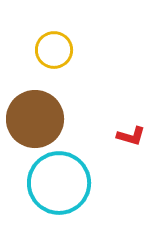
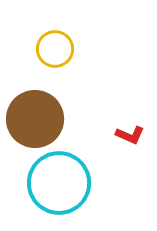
yellow circle: moved 1 px right, 1 px up
red L-shape: moved 1 px left, 1 px up; rotated 8 degrees clockwise
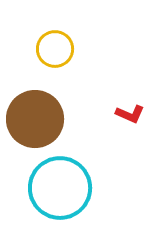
red L-shape: moved 21 px up
cyan circle: moved 1 px right, 5 px down
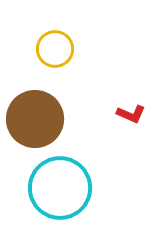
red L-shape: moved 1 px right
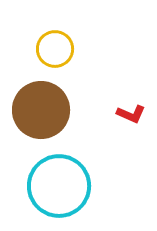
brown circle: moved 6 px right, 9 px up
cyan circle: moved 1 px left, 2 px up
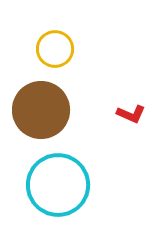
cyan circle: moved 1 px left, 1 px up
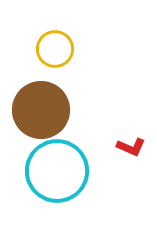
red L-shape: moved 33 px down
cyan circle: moved 1 px left, 14 px up
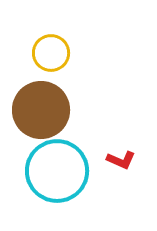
yellow circle: moved 4 px left, 4 px down
red L-shape: moved 10 px left, 13 px down
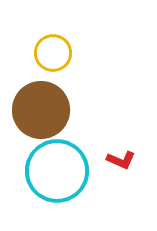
yellow circle: moved 2 px right
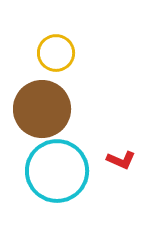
yellow circle: moved 3 px right
brown circle: moved 1 px right, 1 px up
